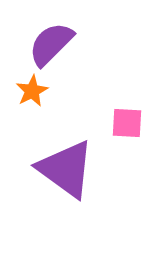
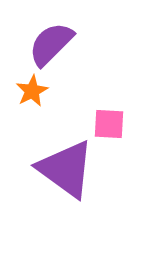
pink square: moved 18 px left, 1 px down
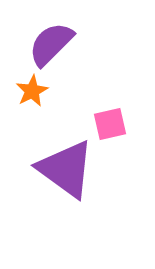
pink square: moved 1 px right; rotated 16 degrees counterclockwise
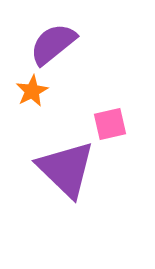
purple semicircle: moved 2 px right; rotated 6 degrees clockwise
purple triangle: rotated 8 degrees clockwise
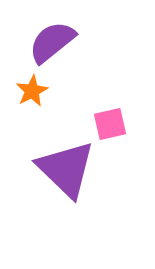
purple semicircle: moved 1 px left, 2 px up
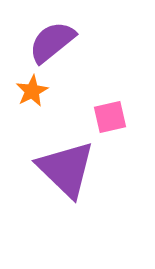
pink square: moved 7 px up
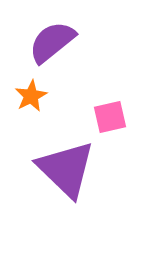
orange star: moved 1 px left, 5 px down
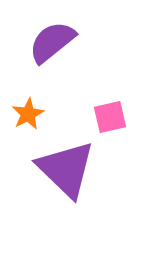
orange star: moved 3 px left, 18 px down
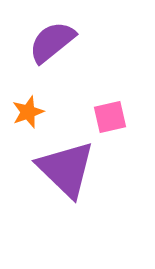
orange star: moved 2 px up; rotated 8 degrees clockwise
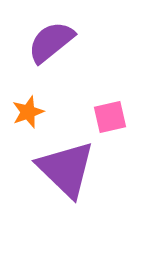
purple semicircle: moved 1 px left
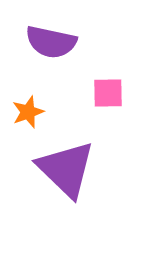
purple semicircle: rotated 129 degrees counterclockwise
pink square: moved 2 px left, 24 px up; rotated 12 degrees clockwise
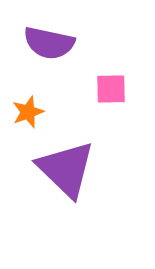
purple semicircle: moved 2 px left, 1 px down
pink square: moved 3 px right, 4 px up
